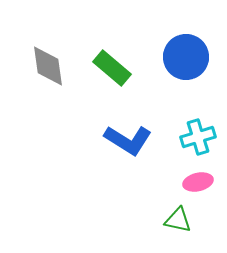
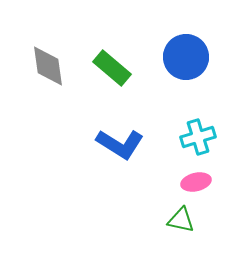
blue L-shape: moved 8 px left, 4 px down
pink ellipse: moved 2 px left
green triangle: moved 3 px right
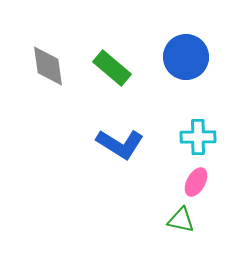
cyan cross: rotated 16 degrees clockwise
pink ellipse: rotated 48 degrees counterclockwise
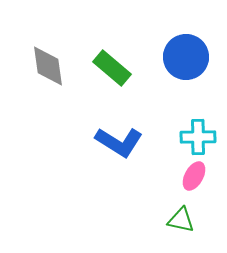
blue L-shape: moved 1 px left, 2 px up
pink ellipse: moved 2 px left, 6 px up
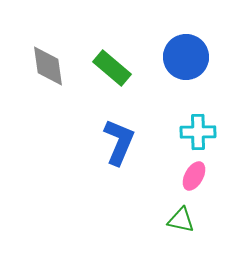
cyan cross: moved 5 px up
blue L-shape: rotated 99 degrees counterclockwise
